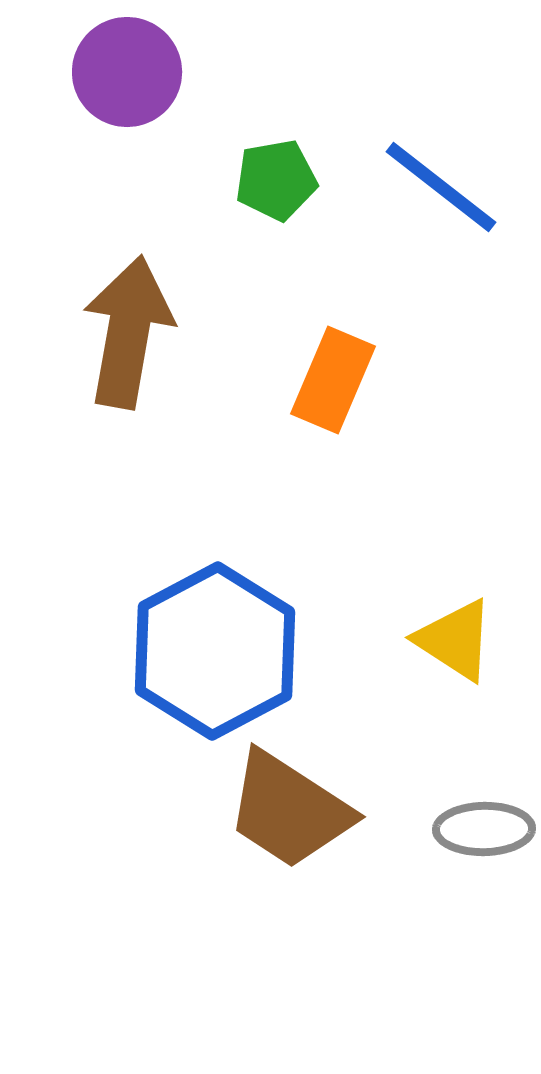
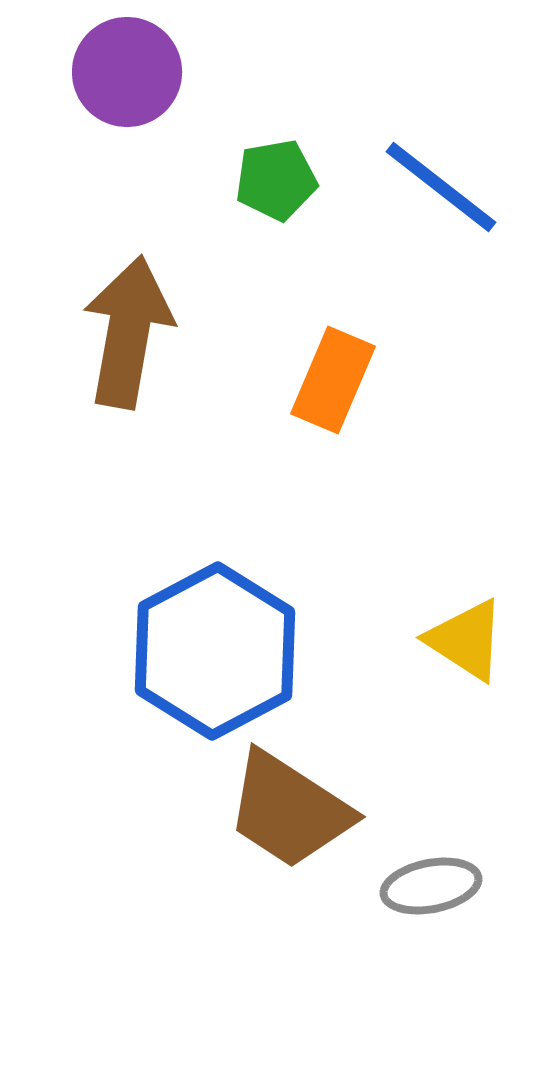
yellow triangle: moved 11 px right
gray ellipse: moved 53 px left, 57 px down; rotated 10 degrees counterclockwise
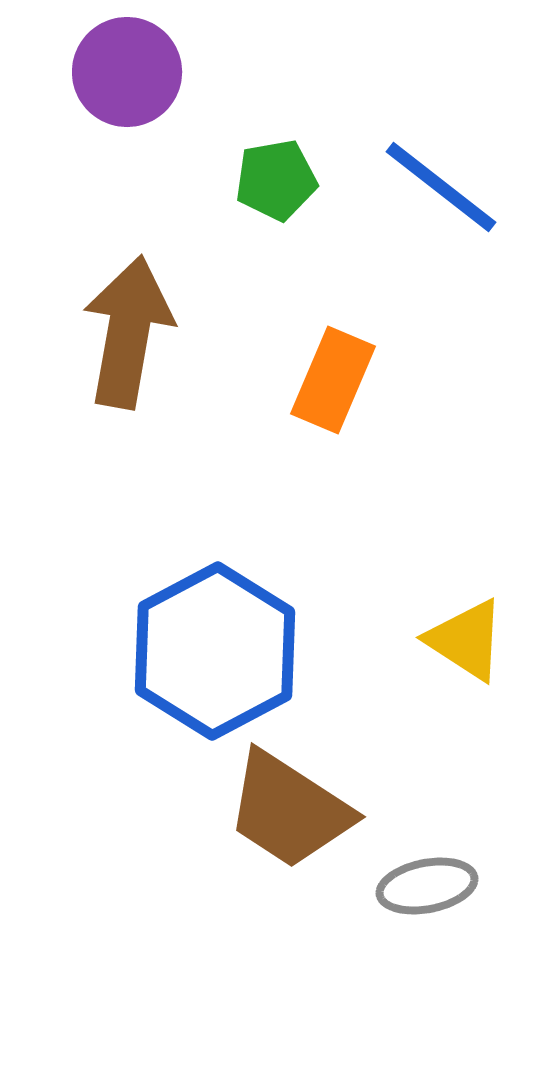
gray ellipse: moved 4 px left
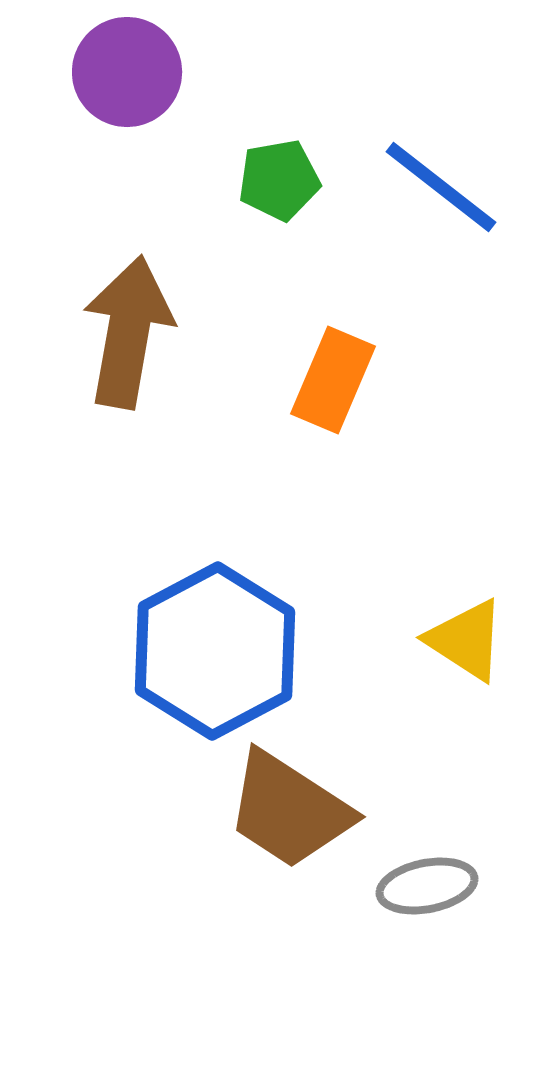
green pentagon: moved 3 px right
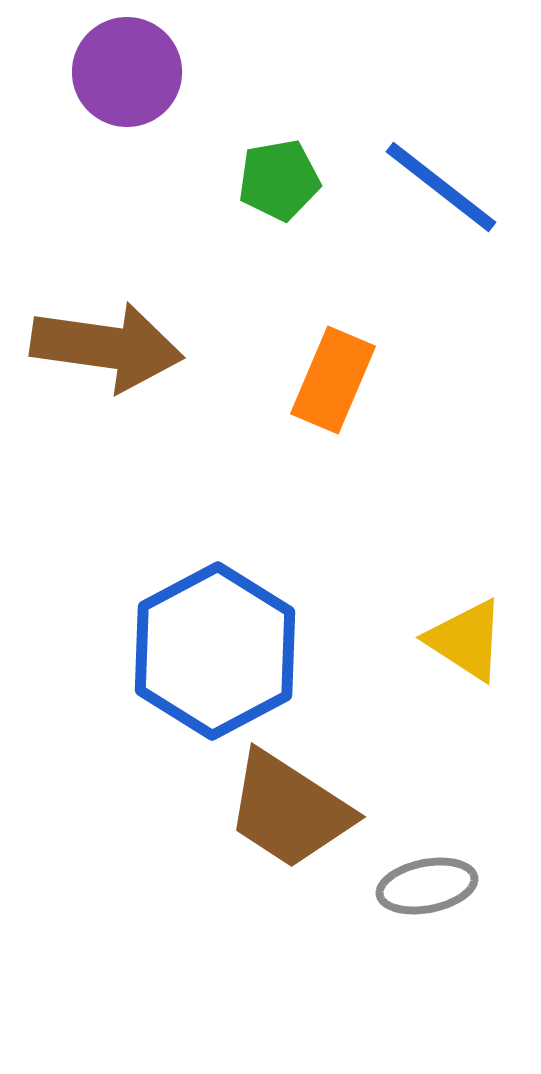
brown arrow: moved 21 px left, 15 px down; rotated 88 degrees clockwise
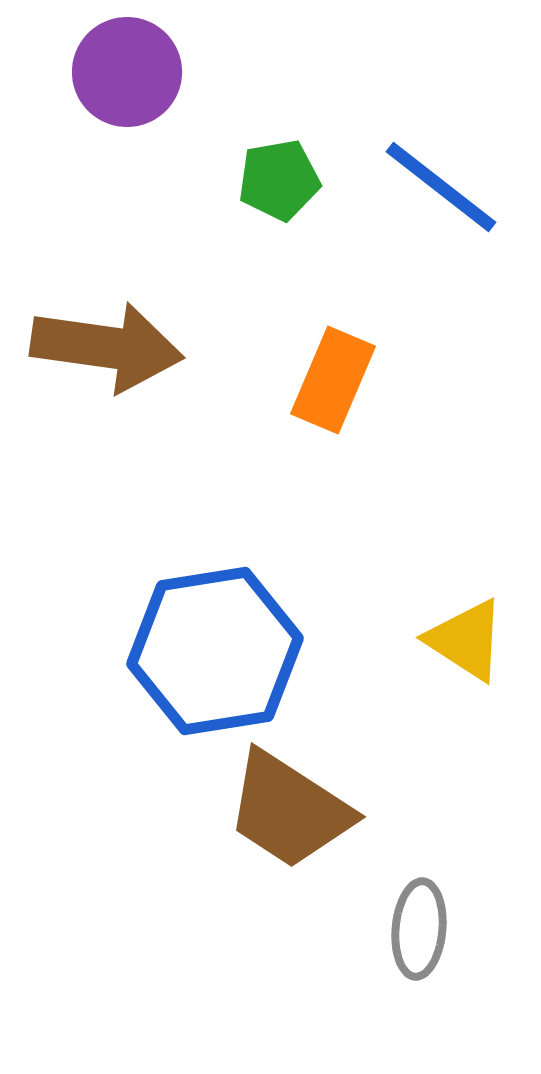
blue hexagon: rotated 19 degrees clockwise
gray ellipse: moved 8 px left, 43 px down; rotated 74 degrees counterclockwise
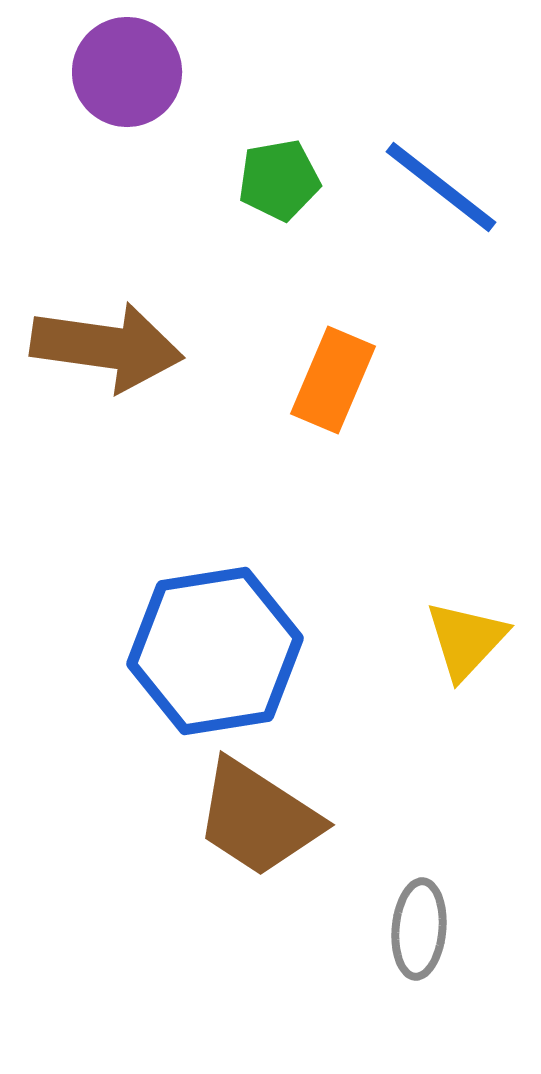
yellow triangle: rotated 40 degrees clockwise
brown trapezoid: moved 31 px left, 8 px down
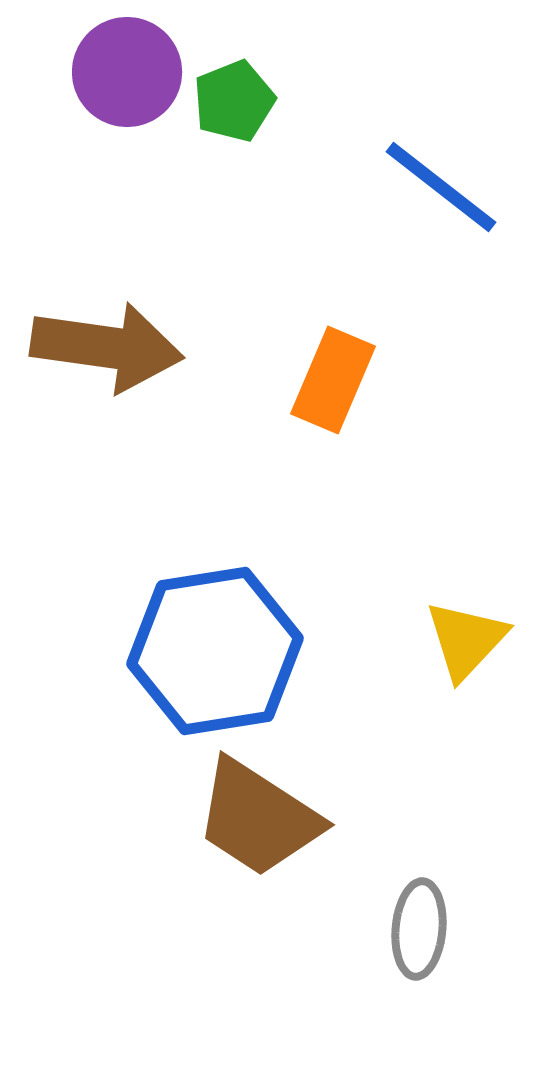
green pentagon: moved 45 px left, 79 px up; rotated 12 degrees counterclockwise
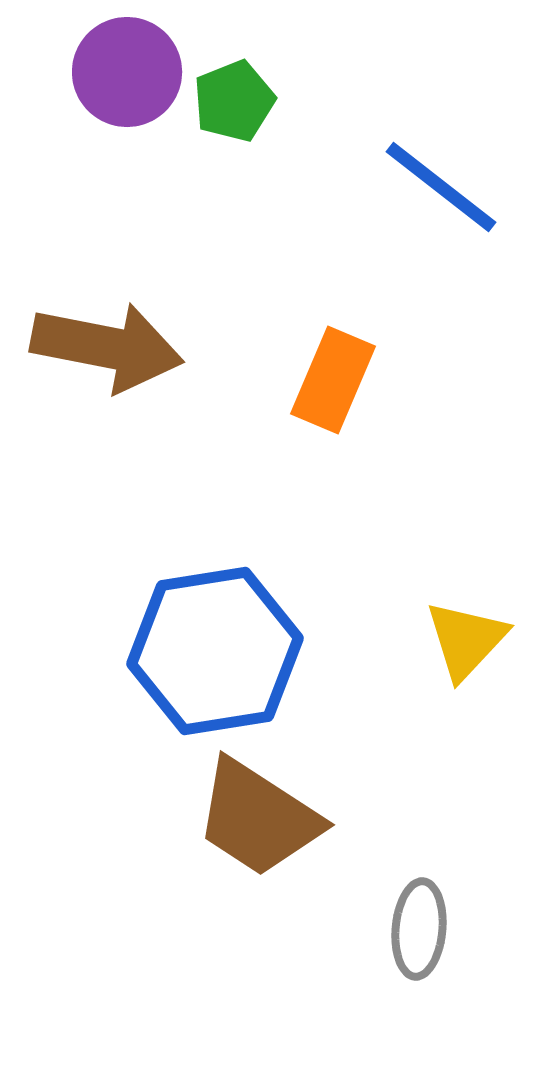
brown arrow: rotated 3 degrees clockwise
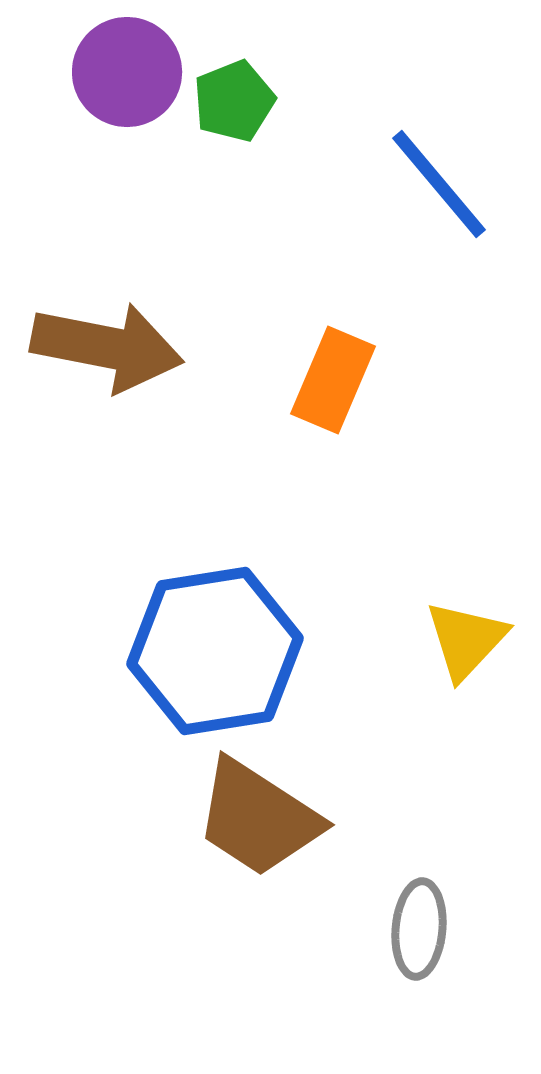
blue line: moved 2 px left, 3 px up; rotated 12 degrees clockwise
